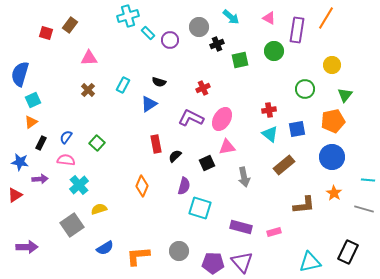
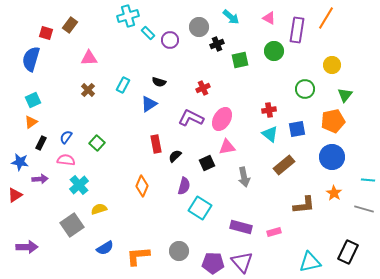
blue semicircle at (20, 74): moved 11 px right, 15 px up
cyan square at (200, 208): rotated 15 degrees clockwise
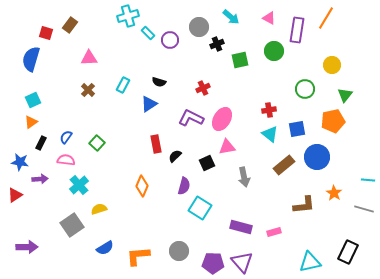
blue circle at (332, 157): moved 15 px left
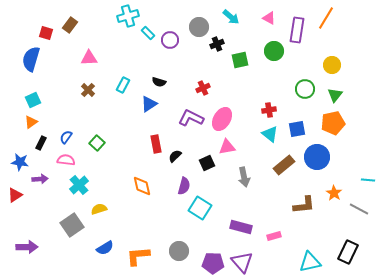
green triangle at (345, 95): moved 10 px left
orange pentagon at (333, 121): moved 2 px down
orange diamond at (142, 186): rotated 35 degrees counterclockwise
gray line at (364, 209): moved 5 px left; rotated 12 degrees clockwise
pink rectangle at (274, 232): moved 4 px down
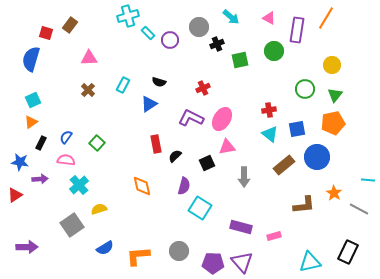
gray arrow at (244, 177): rotated 12 degrees clockwise
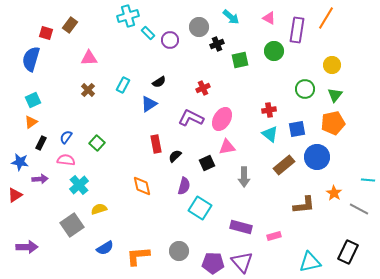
black semicircle at (159, 82): rotated 48 degrees counterclockwise
